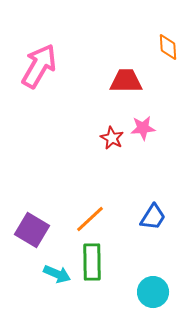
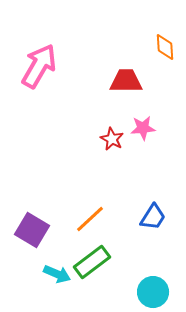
orange diamond: moved 3 px left
red star: moved 1 px down
green rectangle: rotated 54 degrees clockwise
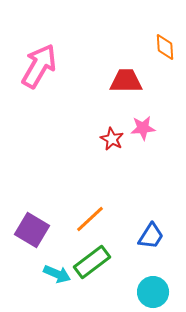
blue trapezoid: moved 2 px left, 19 px down
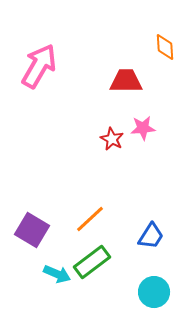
cyan circle: moved 1 px right
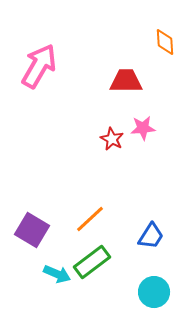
orange diamond: moved 5 px up
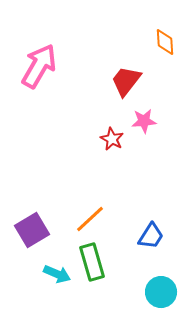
red trapezoid: rotated 52 degrees counterclockwise
pink star: moved 1 px right, 7 px up
purple square: rotated 28 degrees clockwise
green rectangle: rotated 69 degrees counterclockwise
cyan circle: moved 7 px right
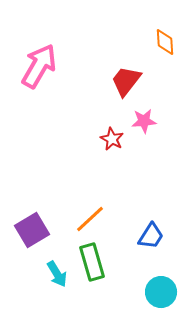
cyan arrow: rotated 36 degrees clockwise
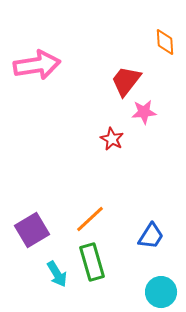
pink arrow: moved 2 px left, 1 px up; rotated 51 degrees clockwise
pink star: moved 9 px up
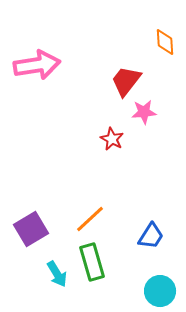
purple square: moved 1 px left, 1 px up
cyan circle: moved 1 px left, 1 px up
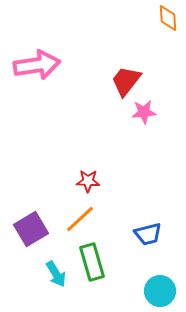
orange diamond: moved 3 px right, 24 px up
red star: moved 24 px left, 42 px down; rotated 25 degrees counterclockwise
orange line: moved 10 px left
blue trapezoid: moved 3 px left, 2 px up; rotated 44 degrees clockwise
cyan arrow: moved 1 px left
